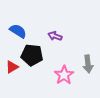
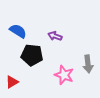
red triangle: moved 15 px down
pink star: rotated 18 degrees counterclockwise
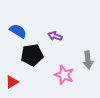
black pentagon: rotated 15 degrees counterclockwise
gray arrow: moved 4 px up
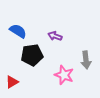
gray arrow: moved 2 px left
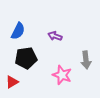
blue semicircle: rotated 84 degrees clockwise
black pentagon: moved 6 px left, 3 px down
pink star: moved 2 px left
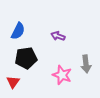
purple arrow: moved 3 px right
gray arrow: moved 4 px down
red triangle: moved 1 px right; rotated 24 degrees counterclockwise
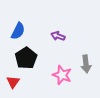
black pentagon: rotated 25 degrees counterclockwise
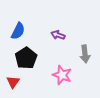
purple arrow: moved 1 px up
gray arrow: moved 1 px left, 10 px up
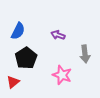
red triangle: rotated 16 degrees clockwise
